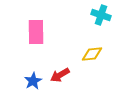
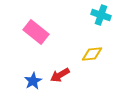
pink rectangle: rotated 50 degrees counterclockwise
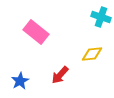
cyan cross: moved 2 px down
red arrow: rotated 18 degrees counterclockwise
blue star: moved 13 px left
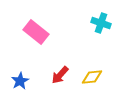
cyan cross: moved 6 px down
yellow diamond: moved 23 px down
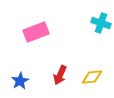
pink rectangle: rotated 60 degrees counterclockwise
red arrow: rotated 18 degrees counterclockwise
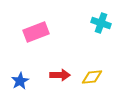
red arrow: rotated 114 degrees counterclockwise
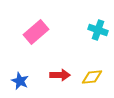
cyan cross: moved 3 px left, 7 px down
pink rectangle: rotated 20 degrees counterclockwise
blue star: rotated 18 degrees counterclockwise
